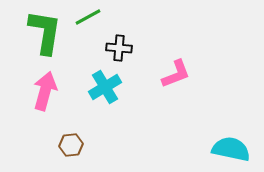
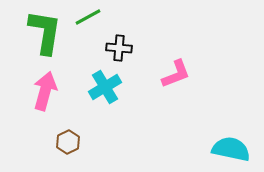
brown hexagon: moved 3 px left, 3 px up; rotated 20 degrees counterclockwise
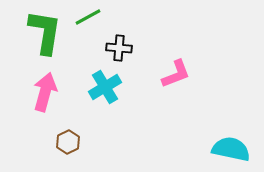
pink arrow: moved 1 px down
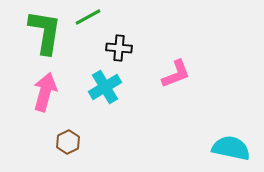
cyan semicircle: moved 1 px up
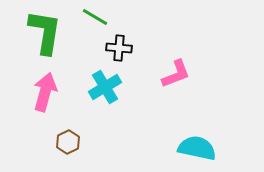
green line: moved 7 px right; rotated 60 degrees clockwise
cyan semicircle: moved 34 px left
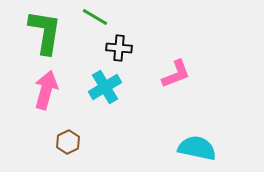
pink arrow: moved 1 px right, 2 px up
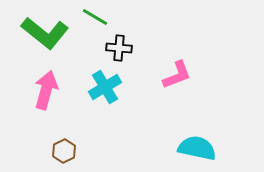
green L-shape: moved 1 px down; rotated 120 degrees clockwise
pink L-shape: moved 1 px right, 1 px down
brown hexagon: moved 4 px left, 9 px down
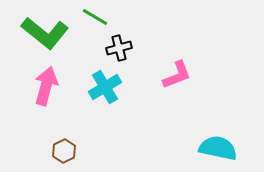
black cross: rotated 20 degrees counterclockwise
pink arrow: moved 4 px up
cyan semicircle: moved 21 px right
